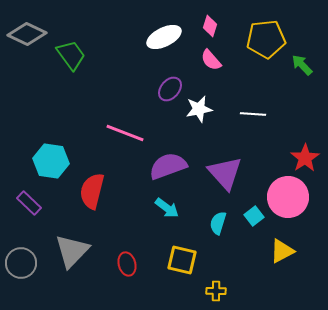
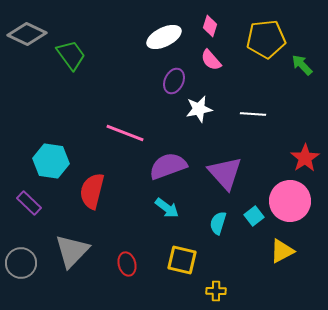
purple ellipse: moved 4 px right, 8 px up; rotated 15 degrees counterclockwise
pink circle: moved 2 px right, 4 px down
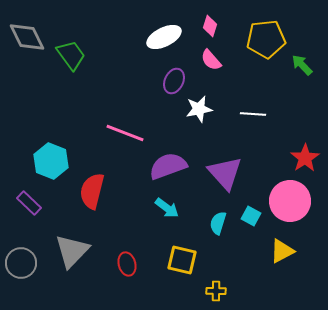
gray diamond: moved 3 px down; rotated 39 degrees clockwise
cyan hexagon: rotated 12 degrees clockwise
cyan square: moved 3 px left; rotated 24 degrees counterclockwise
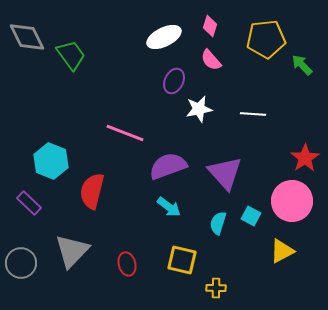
pink circle: moved 2 px right
cyan arrow: moved 2 px right, 1 px up
yellow cross: moved 3 px up
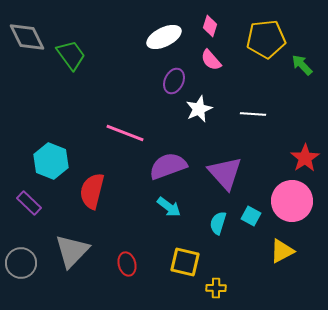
white star: rotated 12 degrees counterclockwise
yellow square: moved 3 px right, 2 px down
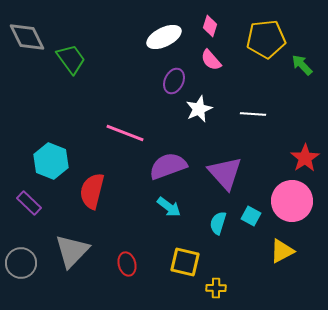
green trapezoid: moved 4 px down
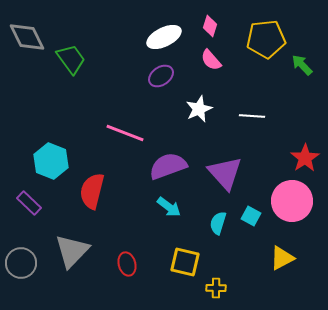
purple ellipse: moved 13 px left, 5 px up; rotated 30 degrees clockwise
white line: moved 1 px left, 2 px down
yellow triangle: moved 7 px down
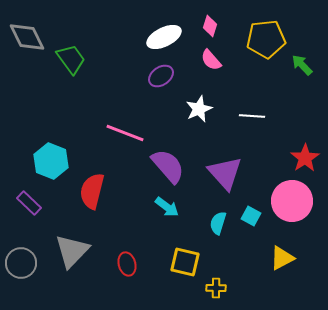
purple semicircle: rotated 69 degrees clockwise
cyan arrow: moved 2 px left
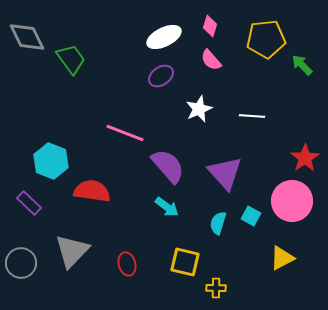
red semicircle: rotated 84 degrees clockwise
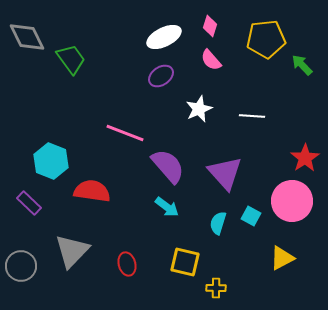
gray circle: moved 3 px down
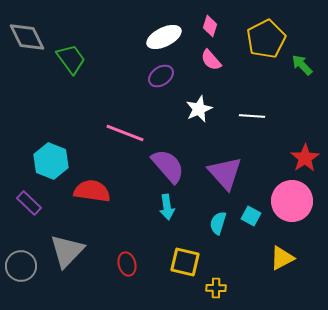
yellow pentagon: rotated 21 degrees counterclockwise
cyan arrow: rotated 45 degrees clockwise
gray triangle: moved 5 px left
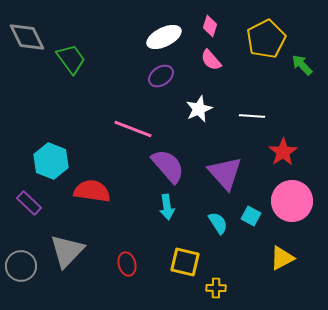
pink line: moved 8 px right, 4 px up
red star: moved 22 px left, 6 px up
cyan semicircle: rotated 130 degrees clockwise
